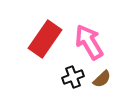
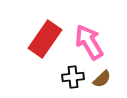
black cross: rotated 15 degrees clockwise
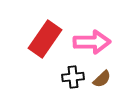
pink arrow: moved 3 px right; rotated 120 degrees clockwise
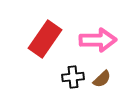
pink arrow: moved 6 px right, 2 px up
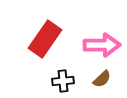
pink arrow: moved 4 px right, 5 px down
black cross: moved 10 px left, 4 px down
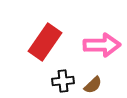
red rectangle: moved 3 px down
brown semicircle: moved 9 px left, 6 px down
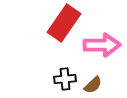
red rectangle: moved 19 px right, 19 px up
black cross: moved 2 px right, 2 px up
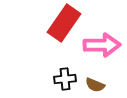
brown semicircle: moved 2 px right; rotated 66 degrees clockwise
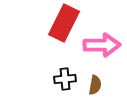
red rectangle: rotated 9 degrees counterclockwise
brown semicircle: rotated 102 degrees counterclockwise
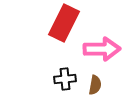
pink arrow: moved 4 px down
